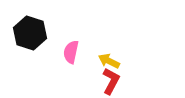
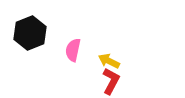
black hexagon: rotated 20 degrees clockwise
pink semicircle: moved 2 px right, 2 px up
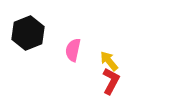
black hexagon: moved 2 px left
yellow arrow: rotated 25 degrees clockwise
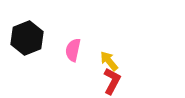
black hexagon: moved 1 px left, 5 px down
red L-shape: moved 1 px right
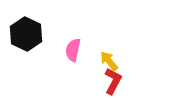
black hexagon: moved 1 px left, 4 px up; rotated 12 degrees counterclockwise
red L-shape: moved 1 px right
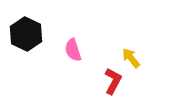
pink semicircle: rotated 30 degrees counterclockwise
yellow arrow: moved 22 px right, 3 px up
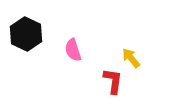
red L-shape: rotated 20 degrees counterclockwise
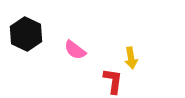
pink semicircle: moved 2 px right; rotated 35 degrees counterclockwise
yellow arrow: rotated 150 degrees counterclockwise
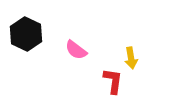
pink semicircle: moved 1 px right
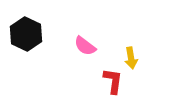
pink semicircle: moved 9 px right, 4 px up
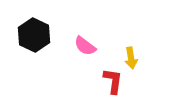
black hexagon: moved 8 px right, 1 px down
